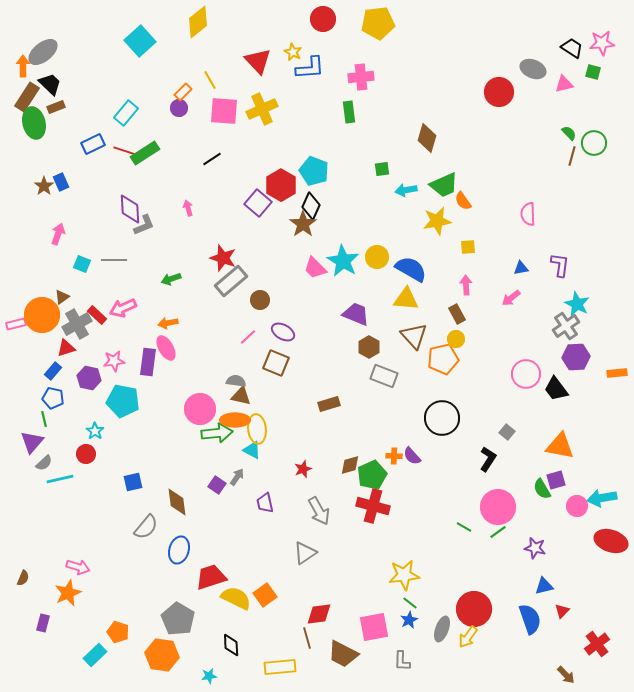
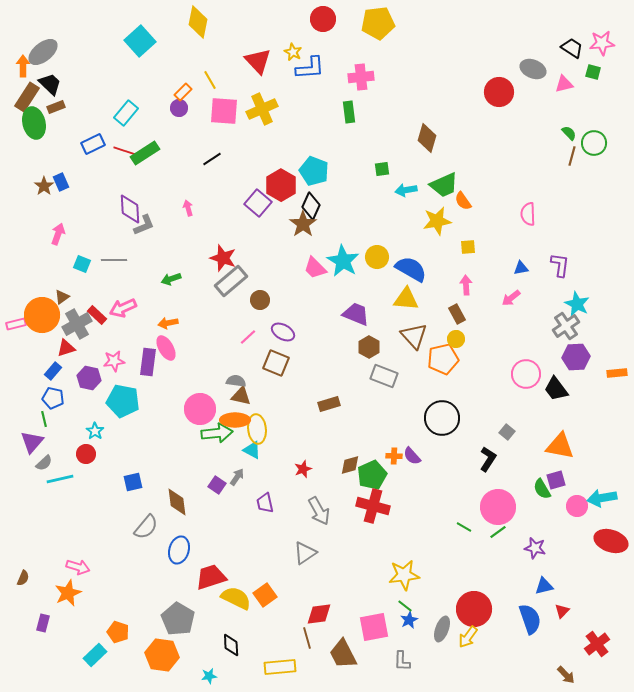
yellow diamond at (198, 22): rotated 40 degrees counterclockwise
green line at (410, 603): moved 5 px left, 3 px down
brown trapezoid at (343, 654): rotated 36 degrees clockwise
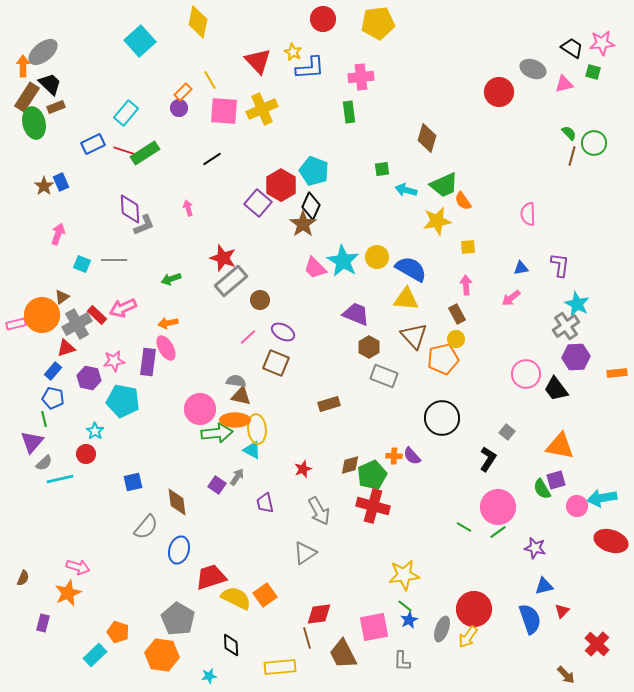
cyan arrow at (406, 190): rotated 25 degrees clockwise
red cross at (597, 644): rotated 10 degrees counterclockwise
